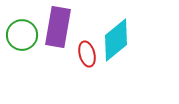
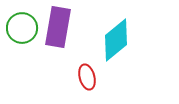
green circle: moved 7 px up
red ellipse: moved 23 px down
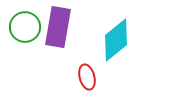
green circle: moved 3 px right, 1 px up
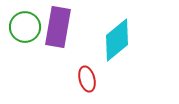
cyan diamond: moved 1 px right
red ellipse: moved 2 px down
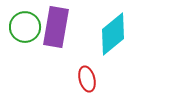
purple rectangle: moved 2 px left
cyan diamond: moved 4 px left, 6 px up
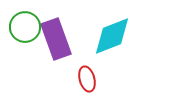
purple rectangle: moved 12 px down; rotated 30 degrees counterclockwise
cyan diamond: moved 1 px left, 2 px down; rotated 18 degrees clockwise
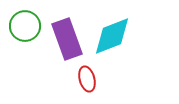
green circle: moved 1 px up
purple rectangle: moved 11 px right
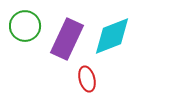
purple rectangle: rotated 45 degrees clockwise
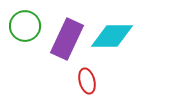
cyan diamond: rotated 21 degrees clockwise
red ellipse: moved 2 px down
